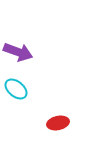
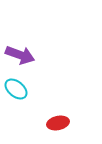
purple arrow: moved 2 px right, 3 px down
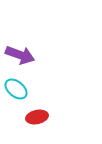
red ellipse: moved 21 px left, 6 px up
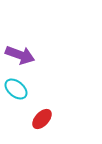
red ellipse: moved 5 px right, 2 px down; rotated 35 degrees counterclockwise
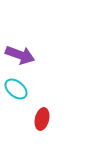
red ellipse: rotated 30 degrees counterclockwise
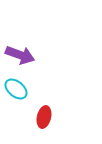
red ellipse: moved 2 px right, 2 px up
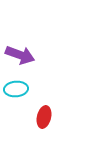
cyan ellipse: rotated 45 degrees counterclockwise
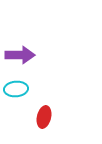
purple arrow: rotated 20 degrees counterclockwise
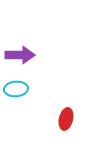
red ellipse: moved 22 px right, 2 px down
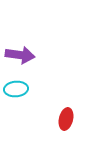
purple arrow: rotated 8 degrees clockwise
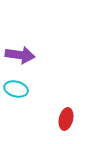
cyan ellipse: rotated 20 degrees clockwise
